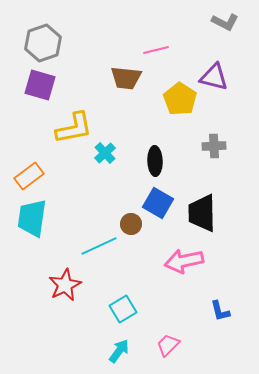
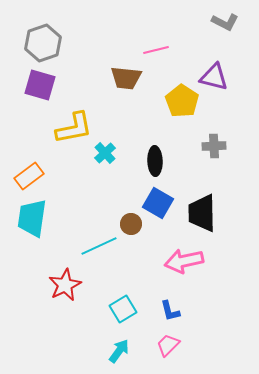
yellow pentagon: moved 2 px right, 2 px down
blue L-shape: moved 50 px left
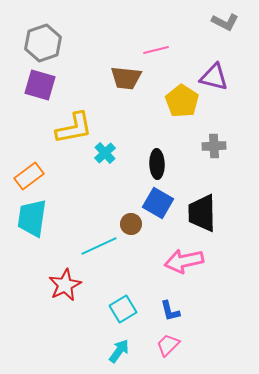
black ellipse: moved 2 px right, 3 px down
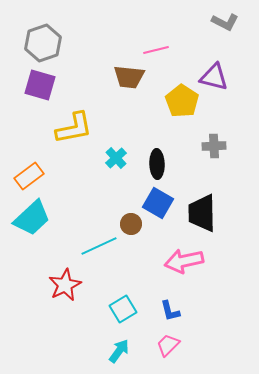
brown trapezoid: moved 3 px right, 1 px up
cyan cross: moved 11 px right, 5 px down
cyan trapezoid: rotated 141 degrees counterclockwise
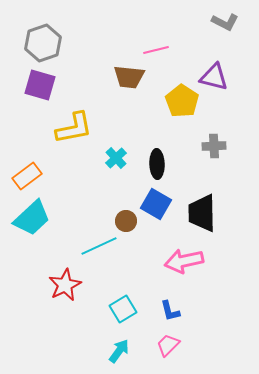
orange rectangle: moved 2 px left
blue square: moved 2 px left, 1 px down
brown circle: moved 5 px left, 3 px up
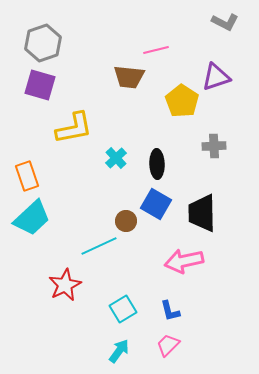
purple triangle: moved 2 px right; rotated 32 degrees counterclockwise
orange rectangle: rotated 72 degrees counterclockwise
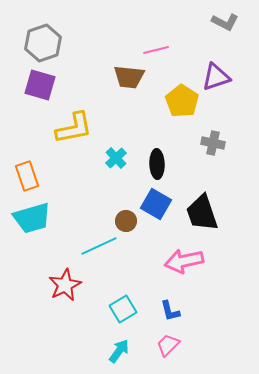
gray cross: moved 1 px left, 3 px up; rotated 15 degrees clockwise
black trapezoid: rotated 18 degrees counterclockwise
cyan trapezoid: rotated 27 degrees clockwise
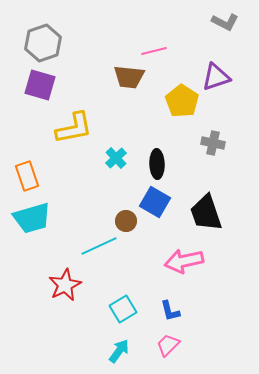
pink line: moved 2 px left, 1 px down
blue square: moved 1 px left, 2 px up
black trapezoid: moved 4 px right
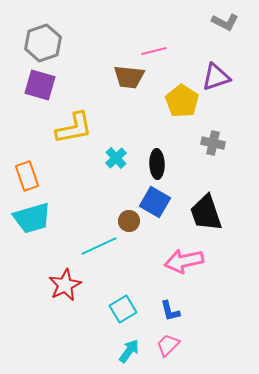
brown circle: moved 3 px right
cyan arrow: moved 10 px right
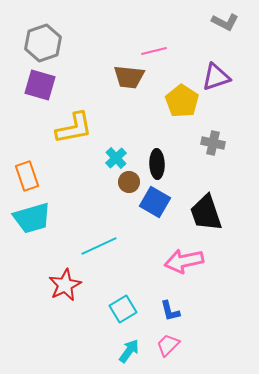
brown circle: moved 39 px up
